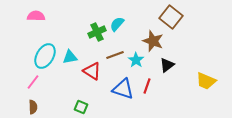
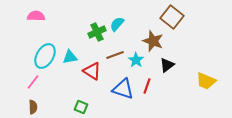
brown square: moved 1 px right
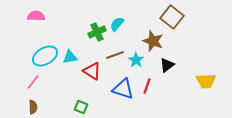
cyan ellipse: rotated 30 degrees clockwise
yellow trapezoid: rotated 25 degrees counterclockwise
